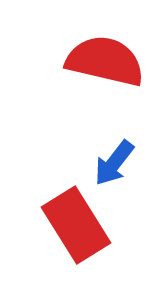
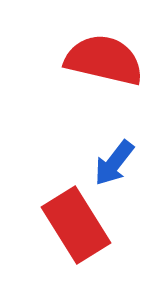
red semicircle: moved 1 px left, 1 px up
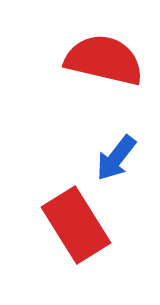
blue arrow: moved 2 px right, 5 px up
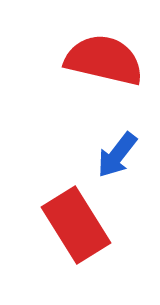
blue arrow: moved 1 px right, 3 px up
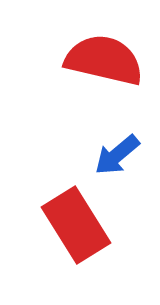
blue arrow: rotated 12 degrees clockwise
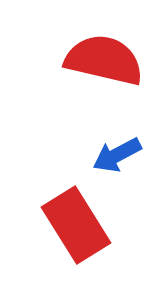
blue arrow: rotated 12 degrees clockwise
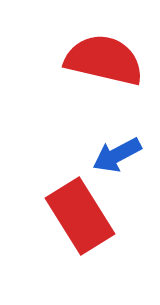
red rectangle: moved 4 px right, 9 px up
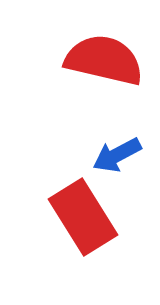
red rectangle: moved 3 px right, 1 px down
